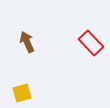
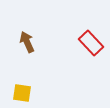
yellow square: rotated 24 degrees clockwise
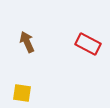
red rectangle: moved 3 px left, 1 px down; rotated 20 degrees counterclockwise
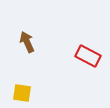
red rectangle: moved 12 px down
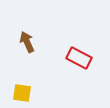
red rectangle: moved 9 px left, 2 px down
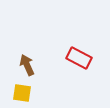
brown arrow: moved 23 px down
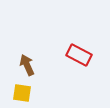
red rectangle: moved 3 px up
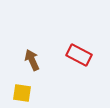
brown arrow: moved 5 px right, 5 px up
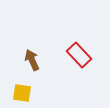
red rectangle: rotated 20 degrees clockwise
